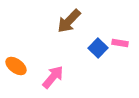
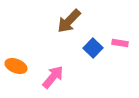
blue square: moved 5 px left
orange ellipse: rotated 15 degrees counterclockwise
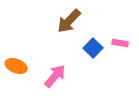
pink arrow: moved 2 px right, 1 px up
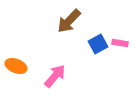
blue square: moved 5 px right, 4 px up; rotated 18 degrees clockwise
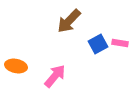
orange ellipse: rotated 10 degrees counterclockwise
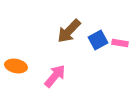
brown arrow: moved 10 px down
blue square: moved 4 px up
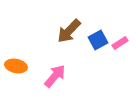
pink rectangle: rotated 42 degrees counterclockwise
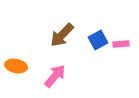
brown arrow: moved 7 px left, 4 px down
pink rectangle: moved 1 px right, 1 px down; rotated 28 degrees clockwise
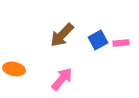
pink rectangle: moved 1 px up
orange ellipse: moved 2 px left, 3 px down
pink arrow: moved 7 px right, 3 px down
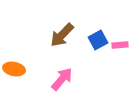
pink rectangle: moved 1 px left, 2 px down
